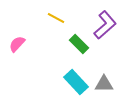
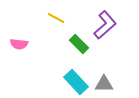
pink semicircle: moved 2 px right; rotated 126 degrees counterclockwise
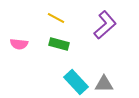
green rectangle: moved 20 px left; rotated 30 degrees counterclockwise
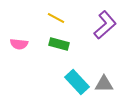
cyan rectangle: moved 1 px right
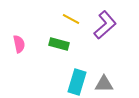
yellow line: moved 15 px right, 1 px down
pink semicircle: rotated 108 degrees counterclockwise
cyan rectangle: rotated 60 degrees clockwise
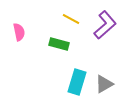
pink semicircle: moved 12 px up
gray triangle: rotated 30 degrees counterclockwise
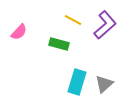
yellow line: moved 2 px right, 1 px down
pink semicircle: rotated 54 degrees clockwise
gray triangle: rotated 12 degrees counterclockwise
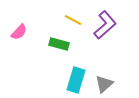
cyan rectangle: moved 1 px left, 2 px up
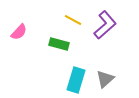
gray triangle: moved 1 px right, 5 px up
